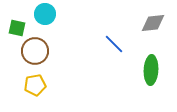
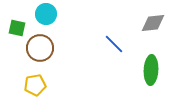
cyan circle: moved 1 px right
brown circle: moved 5 px right, 3 px up
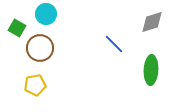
gray diamond: moved 1 px left, 1 px up; rotated 10 degrees counterclockwise
green square: rotated 18 degrees clockwise
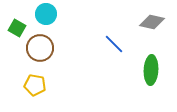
gray diamond: rotated 30 degrees clockwise
yellow pentagon: rotated 20 degrees clockwise
